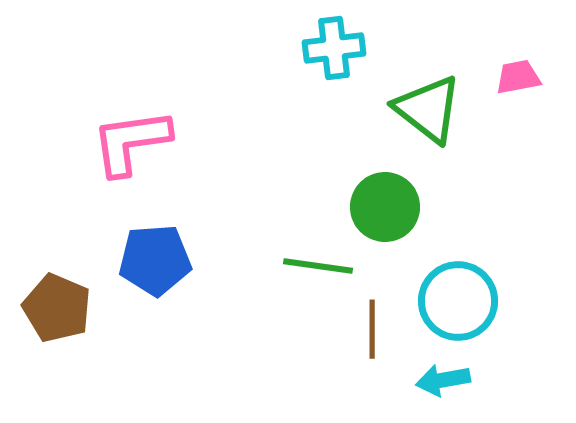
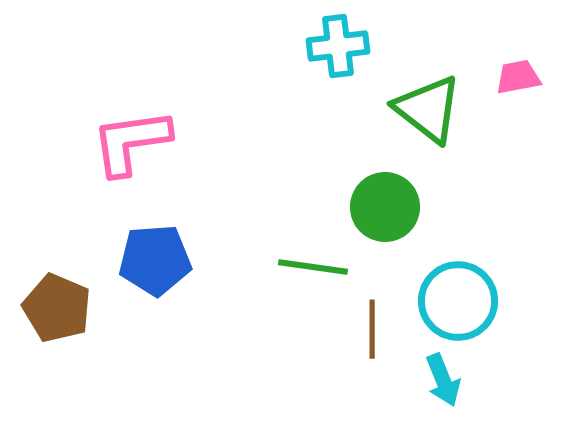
cyan cross: moved 4 px right, 2 px up
green line: moved 5 px left, 1 px down
cyan arrow: rotated 102 degrees counterclockwise
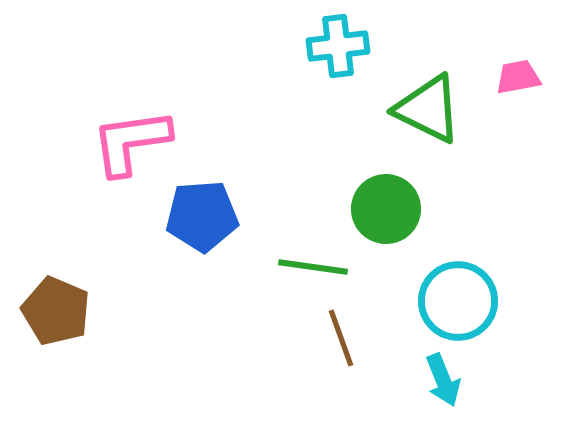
green triangle: rotated 12 degrees counterclockwise
green circle: moved 1 px right, 2 px down
blue pentagon: moved 47 px right, 44 px up
brown pentagon: moved 1 px left, 3 px down
brown line: moved 31 px left, 9 px down; rotated 20 degrees counterclockwise
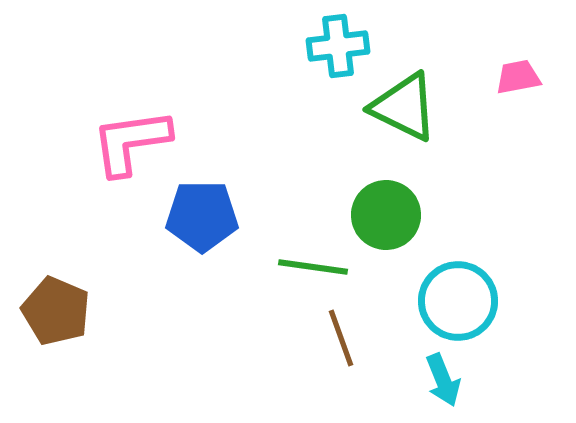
green triangle: moved 24 px left, 2 px up
green circle: moved 6 px down
blue pentagon: rotated 4 degrees clockwise
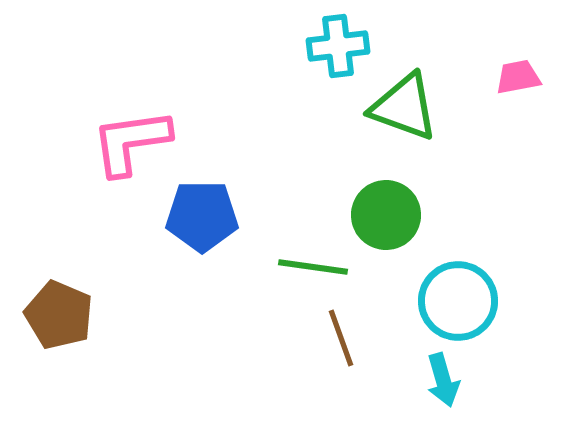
green triangle: rotated 6 degrees counterclockwise
brown pentagon: moved 3 px right, 4 px down
cyan arrow: rotated 6 degrees clockwise
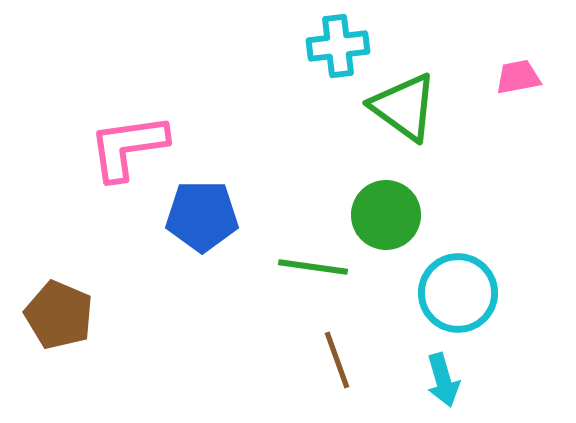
green triangle: rotated 16 degrees clockwise
pink L-shape: moved 3 px left, 5 px down
cyan circle: moved 8 px up
brown line: moved 4 px left, 22 px down
